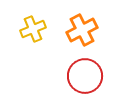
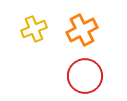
yellow cross: moved 1 px right
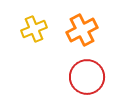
red circle: moved 2 px right, 1 px down
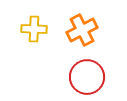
yellow cross: rotated 25 degrees clockwise
